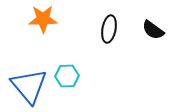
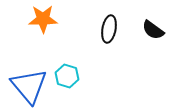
cyan hexagon: rotated 20 degrees clockwise
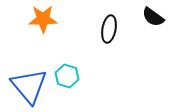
black semicircle: moved 13 px up
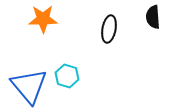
black semicircle: rotated 50 degrees clockwise
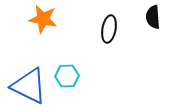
orange star: rotated 12 degrees clockwise
cyan hexagon: rotated 20 degrees counterclockwise
blue triangle: rotated 24 degrees counterclockwise
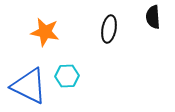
orange star: moved 2 px right, 13 px down
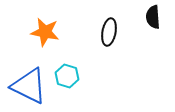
black ellipse: moved 3 px down
cyan hexagon: rotated 20 degrees clockwise
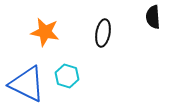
black ellipse: moved 6 px left, 1 px down
blue triangle: moved 2 px left, 2 px up
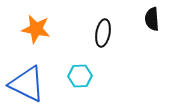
black semicircle: moved 1 px left, 2 px down
orange star: moved 9 px left, 3 px up
cyan hexagon: moved 13 px right; rotated 20 degrees counterclockwise
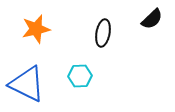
black semicircle: rotated 130 degrees counterclockwise
orange star: rotated 24 degrees counterclockwise
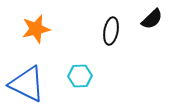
black ellipse: moved 8 px right, 2 px up
